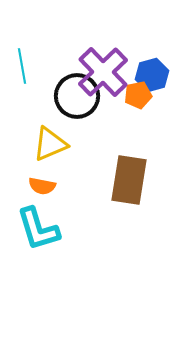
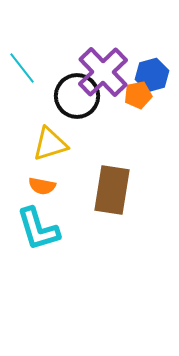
cyan line: moved 2 px down; rotated 28 degrees counterclockwise
yellow triangle: rotated 6 degrees clockwise
brown rectangle: moved 17 px left, 10 px down
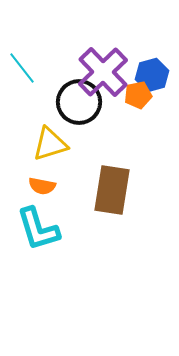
black circle: moved 2 px right, 6 px down
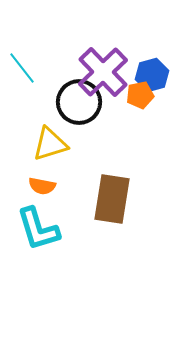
orange pentagon: moved 2 px right
brown rectangle: moved 9 px down
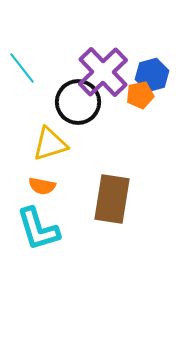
black circle: moved 1 px left
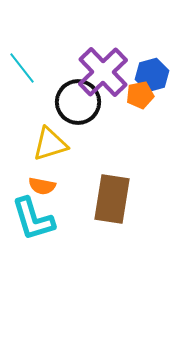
cyan L-shape: moved 5 px left, 10 px up
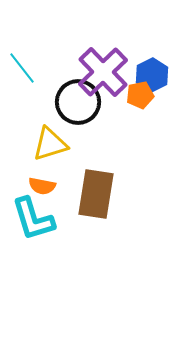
blue hexagon: rotated 12 degrees counterclockwise
brown rectangle: moved 16 px left, 5 px up
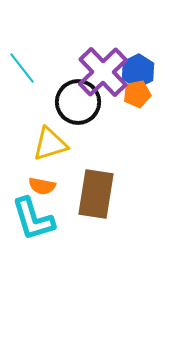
blue hexagon: moved 14 px left, 4 px up
orange pentagon: moved 3 px left, 1 px up
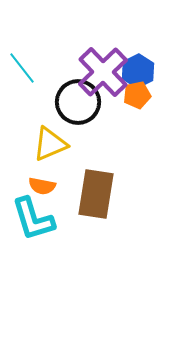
orange pentagon: moved 1 px down
yellow triangle: rotated 6 degrees counterclockwise
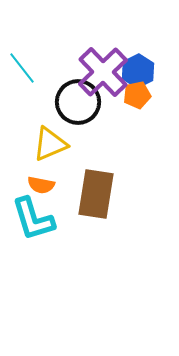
orange semicircle: moved 1 px left, 1 px up
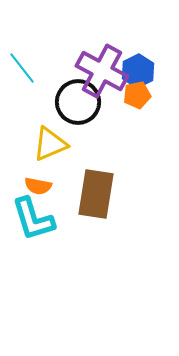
purple cross: moved 1 px left, 1 px up; rotated 18 degrees counterclockwise
orange semicircle: moved 3 px left, 1 px down
